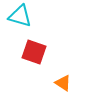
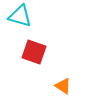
orange triangle: moved 3 px down
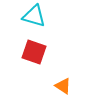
cyan triangle: moved 14 px right
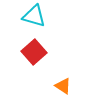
red square: rotated 30 degrees clockwise
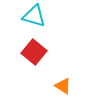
red square: rotated 10 degrees counterclockwise
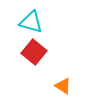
cyan triangle: moved 3 px left, 6 px down
